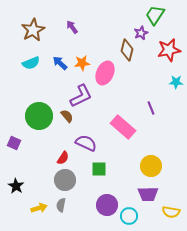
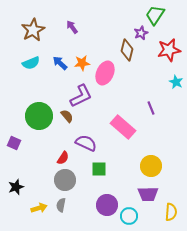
cyan star: rotated 24 degrees clockwise
black star: moved 1 px down; rotated 21 degrees clockwise
yellow semicircle: rotated 96 degrees counterclockwise
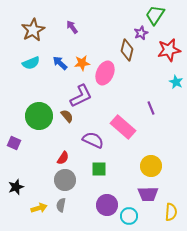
purple semicircle: moved 7 px right, 3 px up
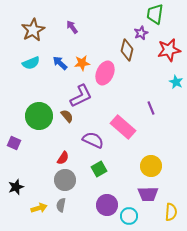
green trapezoid: moved 1 px up; rotated 25 degrees counterclockwise
green square: rotated 28 degrees counterclockwise
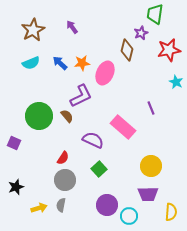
green square: rotated 14 degrees counterclockwise
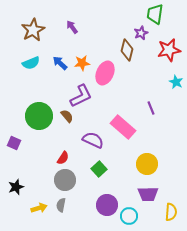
yellow circle: moved 4 px left, 2 px up
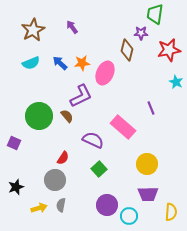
purple star: rotated 24 degrees clockwise
gray circle: moved 10 px left
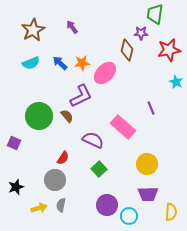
pink ellipse: rotated 20 degrees clockwise
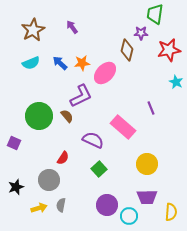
gray circle: moved 6 px left
purple trapezoid: moved 1 px left, 3 px down
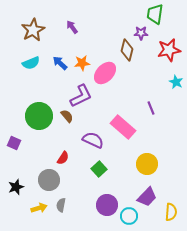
purple trapezoid: rotated 45 degrees counterclockwise
